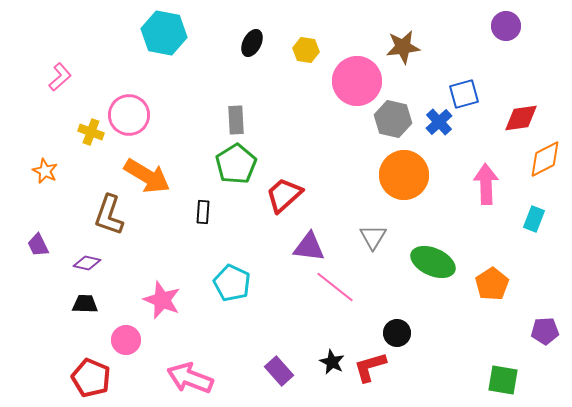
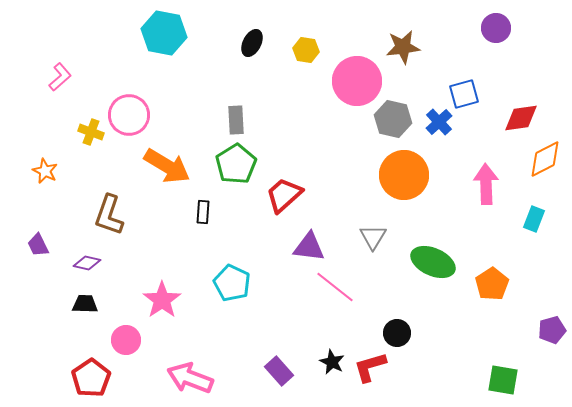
purple circle at (506, 26): moved 10 px left, 2 px down
orange arrow at (147, 176): moved 20 px right, 10 px up
pink star at (162, 300): rotated 15 degrees clockwise
purple pentagon at (545, 331): moved 7 px right, 1 px up; rotated 12 degrees counterclockwise
red pentagon at (91, 378): rotated 15 degrees clockwise
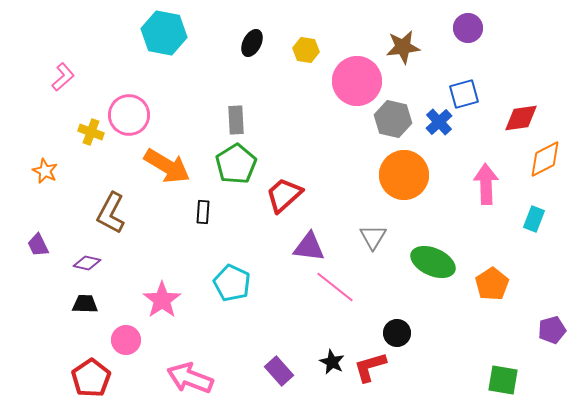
purple circle at (496, 28): moved 28 px left
pink L-shape at (60, 77): moved 3 px right
brown L-shape at (109, 215): moved 2 px right, 2 px up; rotated 9 degrees clockwise
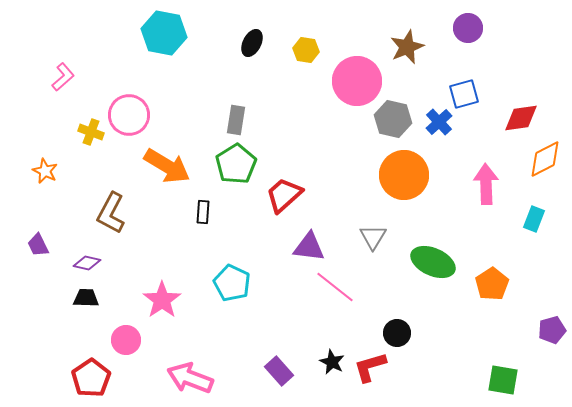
brown star at (403, 47): moved 4 px right; rotated 16 degrees counterclockwise
gray rectangle at (236, 120): rotated 12 degrees clockwise
black trapezoid at (85, 304): moved 1 px right, 6 px up
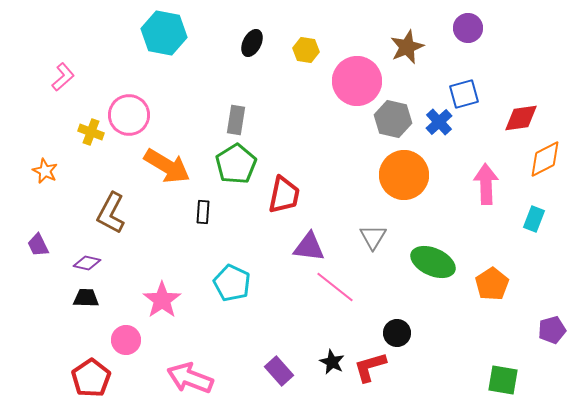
red trapezoid at (284, 195): rotated 144 degrees clockwise
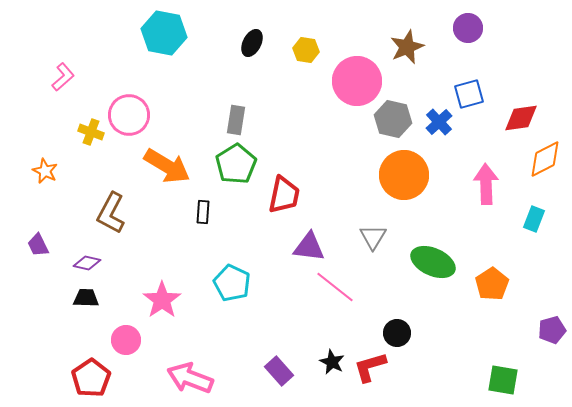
blue square at (464, 94): moved 5 px right
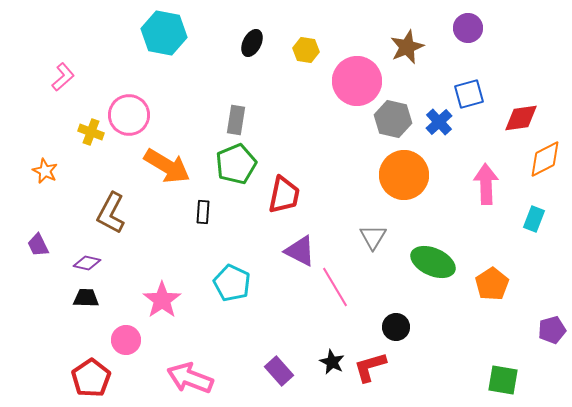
green pentagon at (236, 164): rotated 9 degrees clockwise
purple triangle at (309, 247): moved 9 px left, 4 px down; rotated 20 degrees clockwise
pink line at (335, 287): rotated 21 degrees clockwise
black circle at (397, 333): moved 1 px left, 6 px up
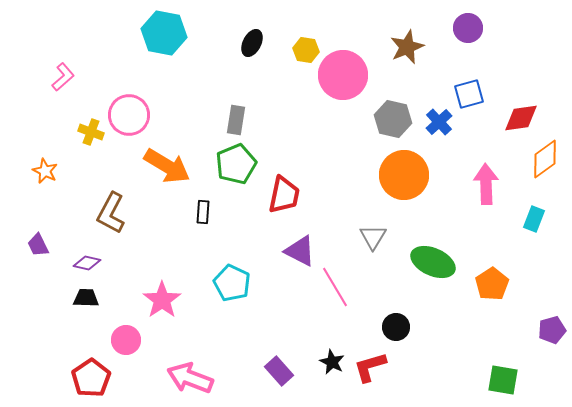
pink circle at (357, 81): moved 14 px left, 6 px up
orange diamond at (545, 159): rotated 9 degrees counterclockwise
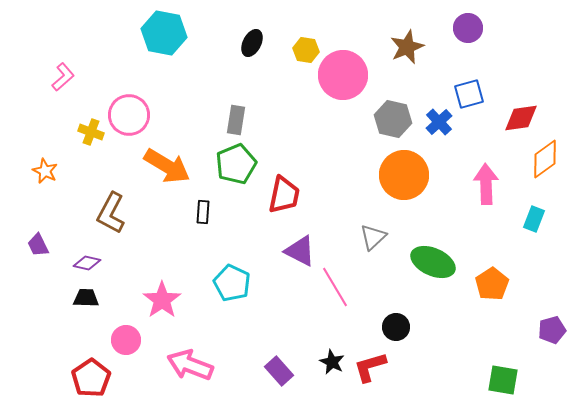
gray triangle at (373, 237): rotated 16 degrees clockwise
pink arrow at (190, 378): moved 13 px up
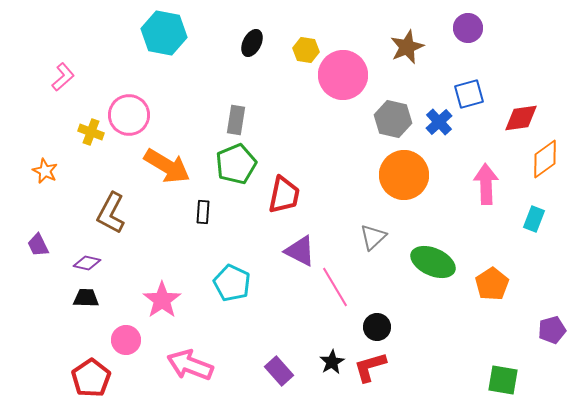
black circle at (396, 327): moved 19 px left
black star at (332, 362): rotated 15 degrees clockwise
